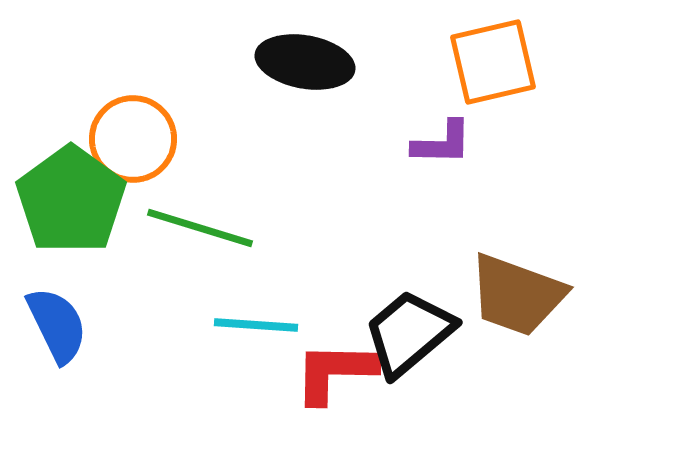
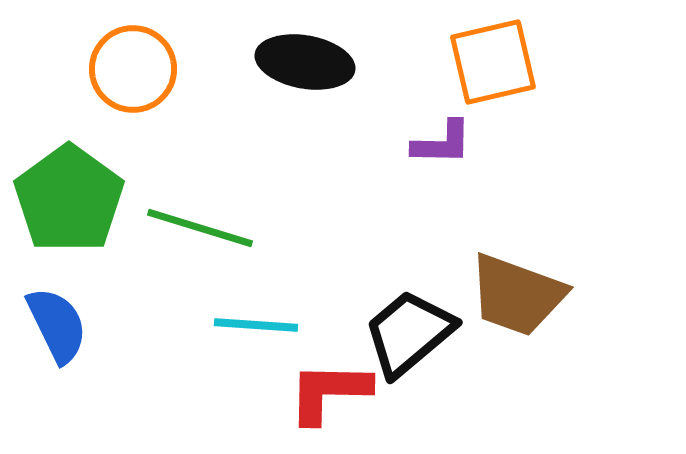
orange circle: moved 70 px up
green pentagon: moved 2 px left, 1 px up
red L-shape: moved 6 px left, 20 px down
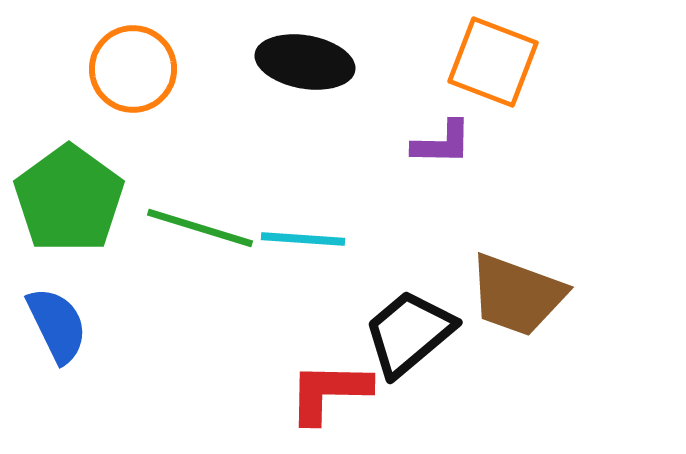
orange square: rotated 34 degrees clockwise
cyan line: moved 47 px right, 86 px up
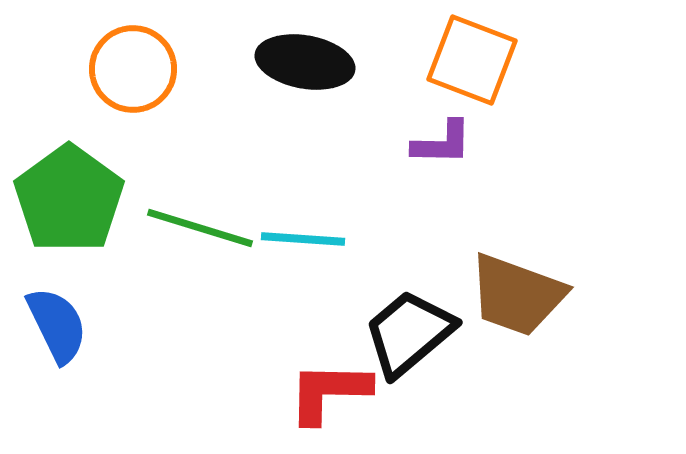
orange square: moved 21 px left, 2 px up
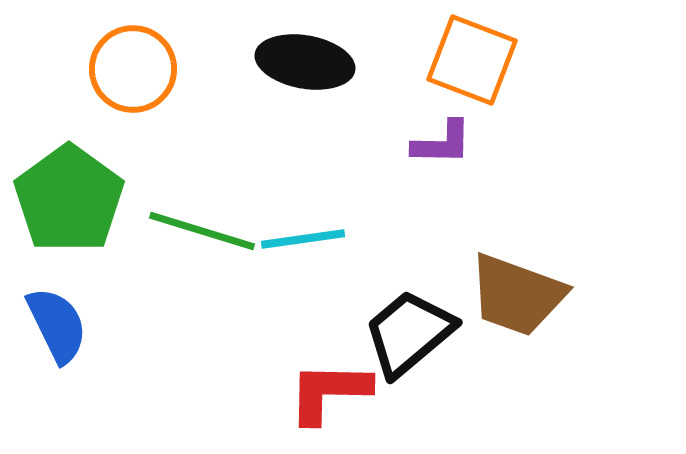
green line: moved 2 px right, 3 px down
cyan line: rotated 12 degrees counterclockwise
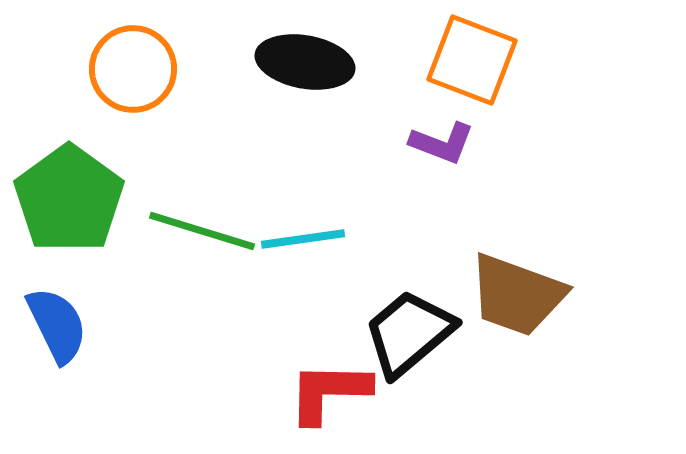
purple L-shape: rotated 20 degrees clockwise
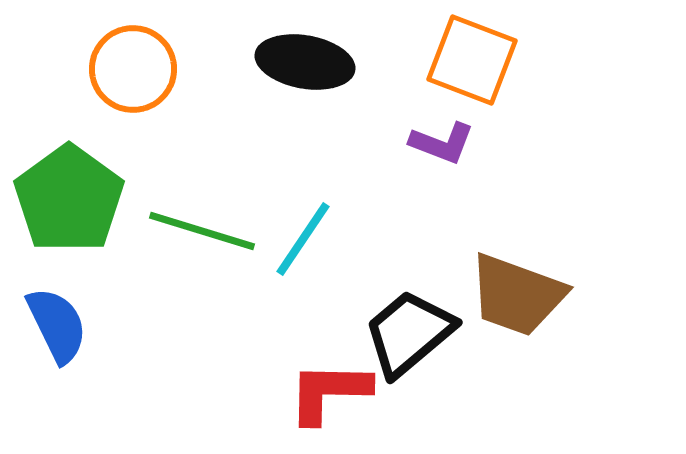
cyan line: rotated 48 degrees counterclockwise
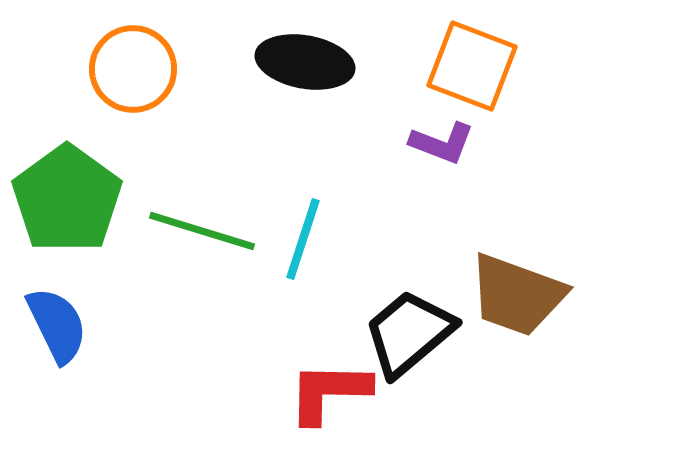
orange square: moved 6 px down
green pentagon: moved 2 px left
cyan line: rotated 16 degrees counterclockwise
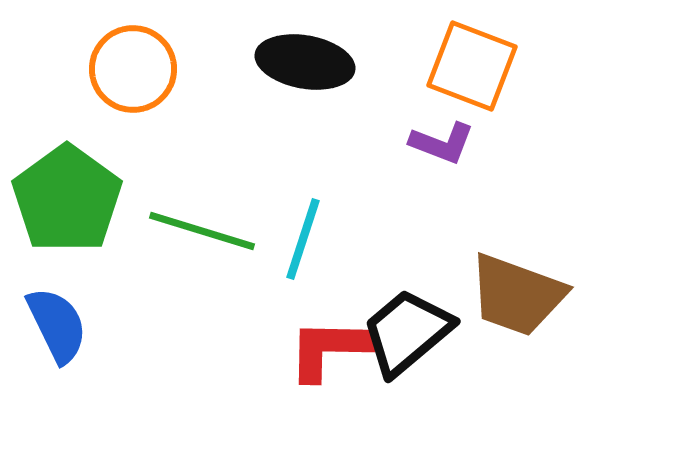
black trapezoid: moved 2 px left, 1 px up
red L-shape: moved 43 px up
